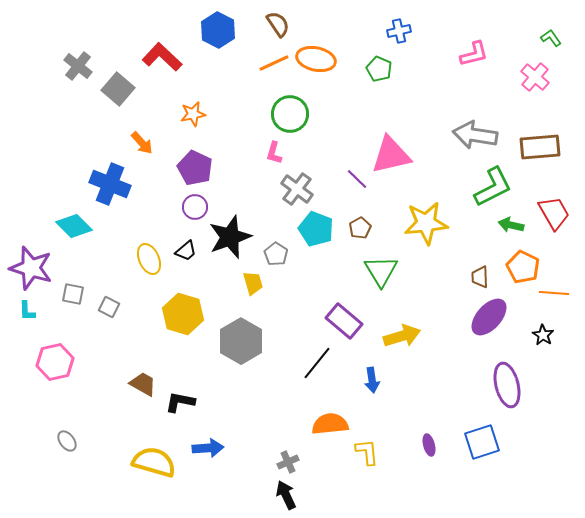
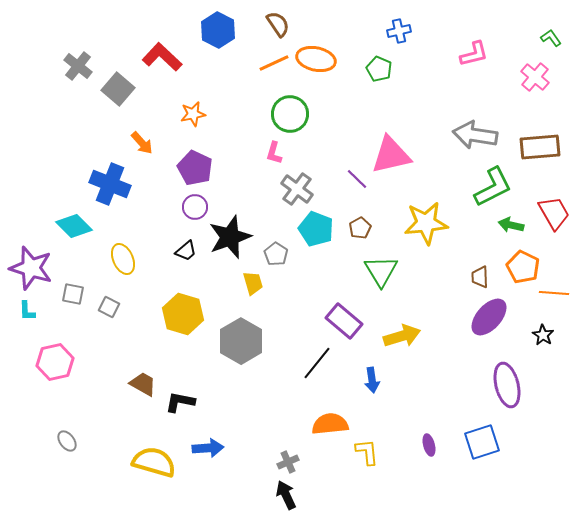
yellow ellipse at (149, 259): moved 26 px left
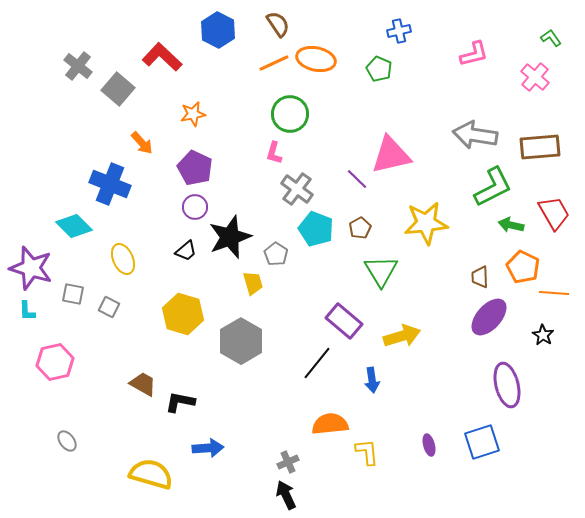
yellow semicircle at (154, 462): moved 3 px left, 12 px down
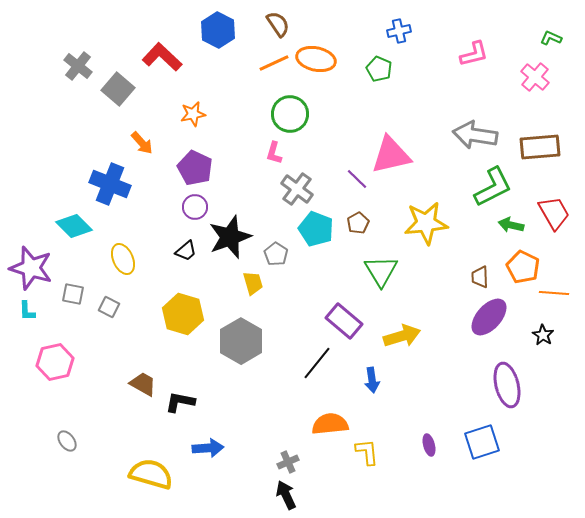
green L-shape at (551, 38): rotated 30 degrees counterclockwise
brown pentagon at (360, 228): moved 2 px left, 5 px up
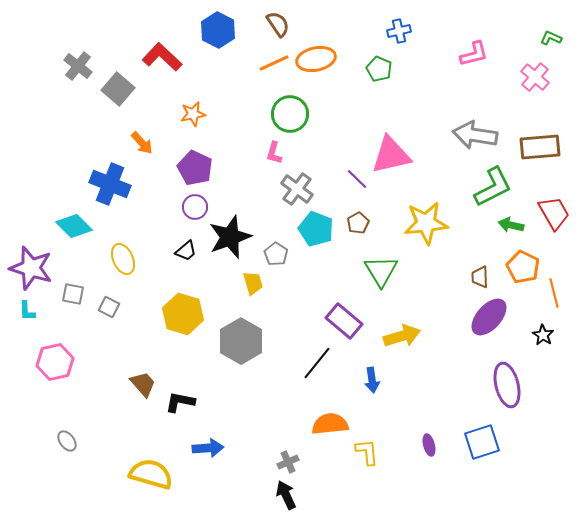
orange ellipse at (316, 59): rotated 24 degrees counterclockwise
orange line at (554, 293): rotated 72 degrees clockwise
brown trapezoid at (143, 384): rotated 20 degrees clockwise
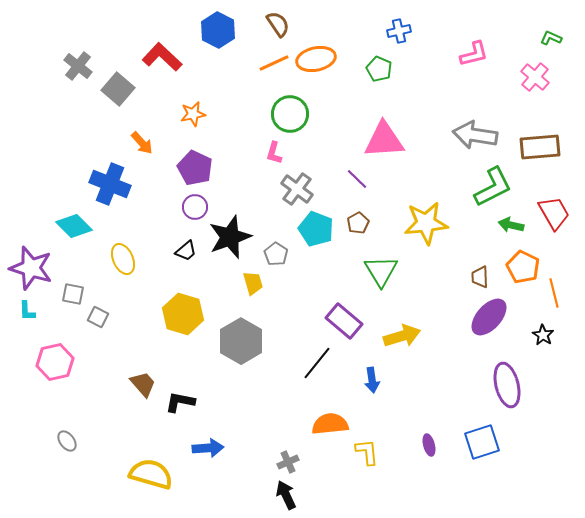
pink triangle at (391, 155): moved 7 px left, 15 px up; rotated 9 degrees clockwise
gray square at (109, 307): moved 11 px left, 10 px down
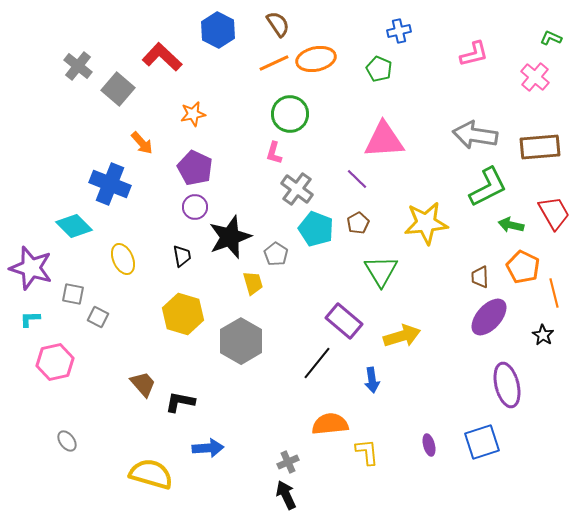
green L-shape at (493, 187): moved 5 px left
black trapezoid at (186, 251): moved 4 px left, 5 px down; rotated 60 degrees counterclockwise
cyan L-shape at (27, 311): moved 3 px right, 8 px down; rotated 90 degrees clockwise
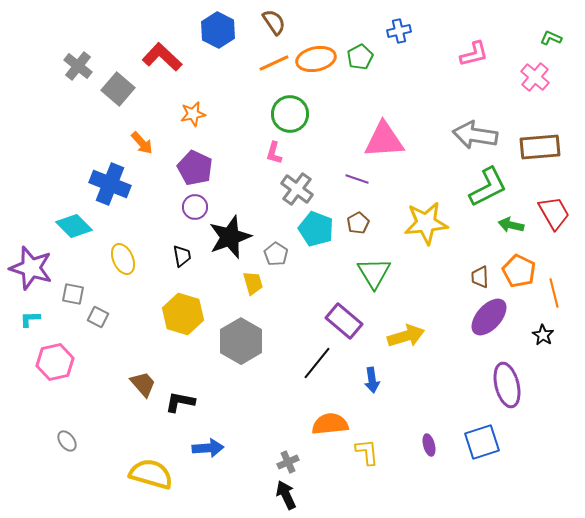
brown semicircle at (278, 24): moved 4 px left, 2 px up
green pentagon at (379, 69): moved 19 px left, 12 px up; rotated 20 degrees clockwise
purple line at (357, 179): rotated 25 degrees counterclockwise
orange pentagon at (523, 267): moved 4 px left, 4 px down
green triangle at (381, 271): moved 7 px left, 2 px down
yellow arrow at (402, 336): moved 4 px right
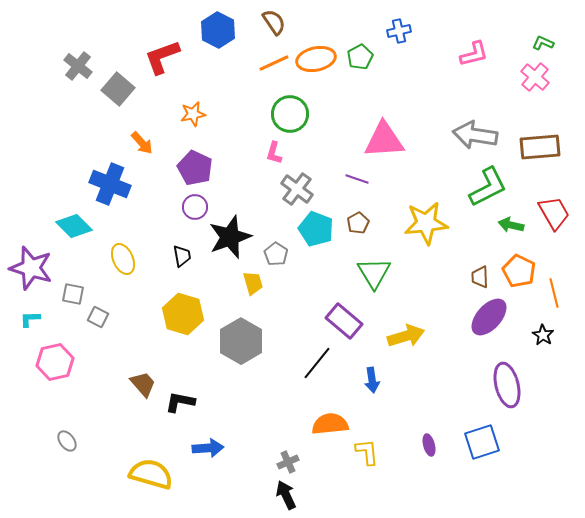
green L-shape at (551, 38): moved 8 px left, 5 px down
red L-shape at (162, 57): rotated 63 degrees counterclockwise
